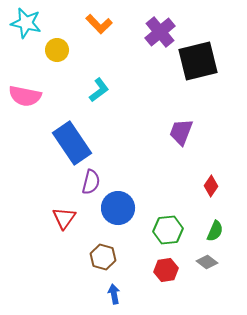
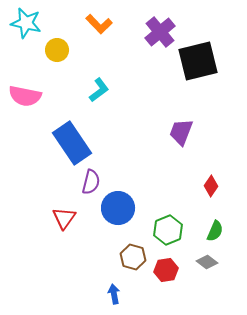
green hexagon: rotated 16 degrees counterclockwise
brown hexagon: moved 30 px right
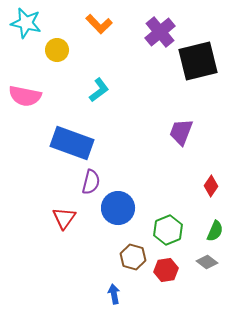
blue rectangle: rotated 36 degrees counterclockwise
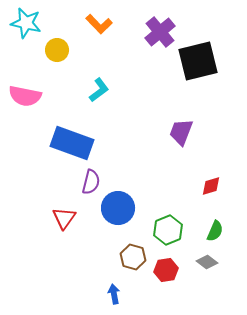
red diamond: rotated 40 degrees clockwise
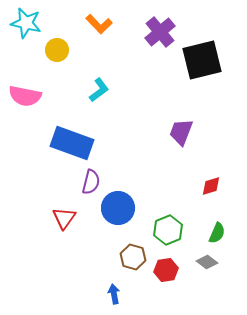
black square: moved 4 px right, 1 px up
green semicircle: moved 2 px right, 2 px down
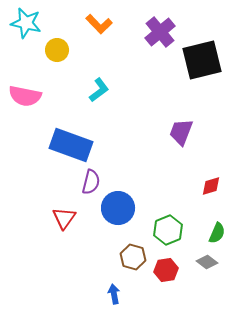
blue rectangle: moved 1 px left, 2 px down
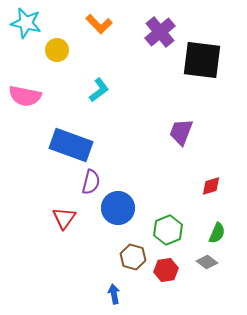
black square: rotated 21 degrees clockwise
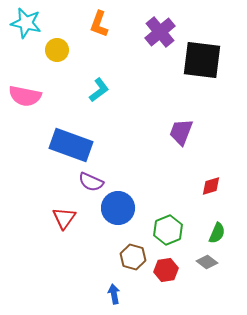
orange L-shape: rotated 64 degrees clockwise
purple semicircle: rotated 100 degrees clockwise
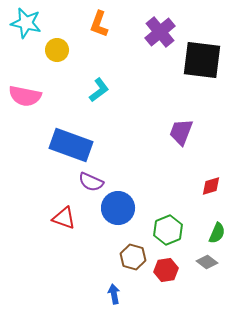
red triangle: rotated 45 degrees counterclockwise
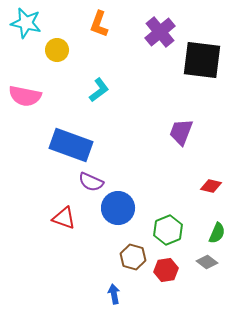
red diamond: rotated 30 degrees clockwise
